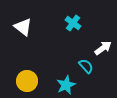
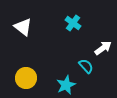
yellow circle: moved 1 px left, 3 px up
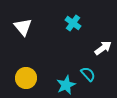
white triangle: rotated 12 degrees clockwise
cyan semicircle: moved 2 px right, 8 px down
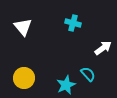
cyan cross: rotated 21 degrees counterclockwise
yellow circle: moved 2 px left
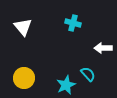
white arrow: rotated 144 degrees counterclockwise
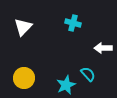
white triangle: rotated 24 degrees clockwise
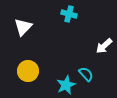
cyan cross: moved 4 px left, 9 px up
white arrow: moved 1 px right, 2 px up; rotated 42 degrees counterclockwise
cyan semicircle: moved 2 px left
yellow circle: moved 4 px right, 7 px up
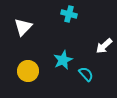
cyan star: moved 3 px left, 25 px up
